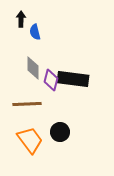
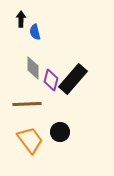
black rectangle: rotated 56 degrees counterclockwise
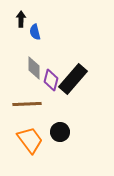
gray diamond: moved 1 px right
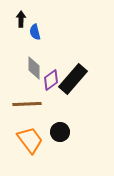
purple diamond: rotated 40 degrees clockwise
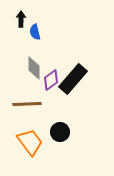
orange trapezoid: moved 2 px down
